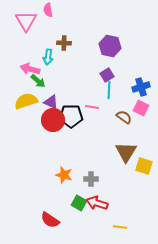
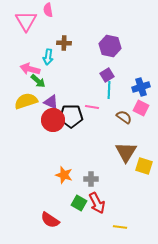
red arrow: rotated 135 degrees counterclockwise
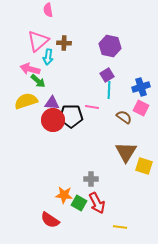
pink triangle: moved 12 px right, 20 px down; rotated 20 degrees clockwise
purple triangle: moved 1 px right, 1 px down; rotated 21 degrees counterclockwise
orange star: moved 20 px down; rotated 12 degrees counterclockwise
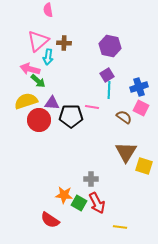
blue cross: moved 2 px left
red circle: moved 14 px left
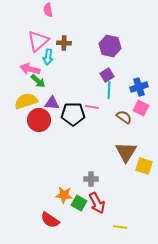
black pentagon: moved 2 px right, 2 px up
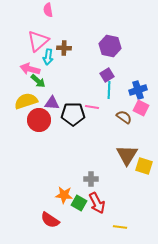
brown cross: moved 5 px down
blue cross: moved 1 px left, 3 px down
brown triangle: moved 1 px right, 3 px down
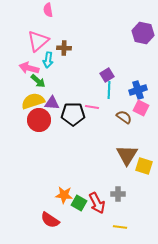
purple hexagon: moved 33 px right, 13 px up
cyan arrow: moved 3 px down
pink arrow: moved 1 px left, 1 px up
yellow semicircle: moved 7 px right
gray cross: moved 27 px right, 15 px down
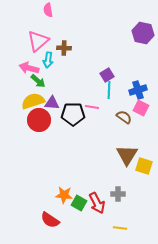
yellow line: moved 1 px down
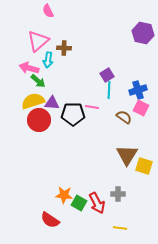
pink semicircle: moved 1 px down; rotated 16 degrees counterclockwise
